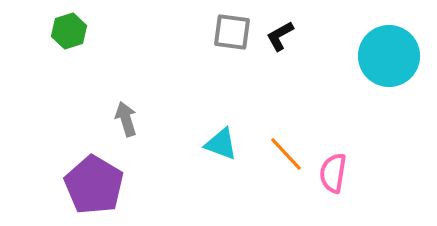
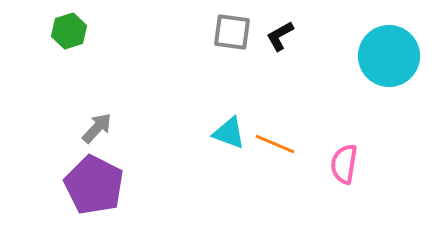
gray arrow: moved 29 px left, 9 px down; rotated 60 degrees clockwise
cyan triangle: moved 8 px right, 11 px up
orange line: moved 11 px left, 10 px up; rotated 24 degrees counterclockwise
pink semicircle: moved 11 px right, 9 px up
purple pentagon: rotated 4 degrees counterclockwise
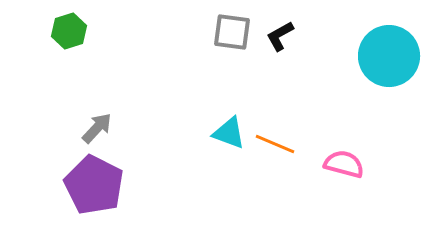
pink semicircle: rotated 96 degrees clockwise
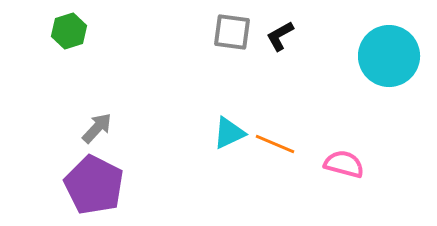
cyan triangle: rotated 45 degrees counterclockwise
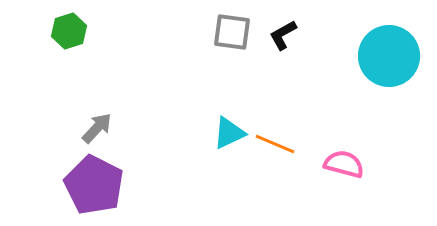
black L-shape: moved 3 px right, 1 px up
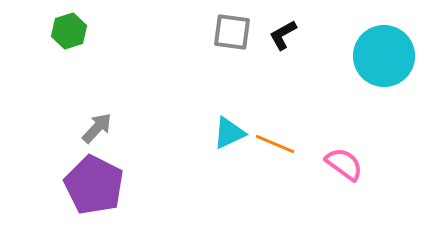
cyan circle: moved 5 px left
pink semicircle: rotated 21 degrees clockwise
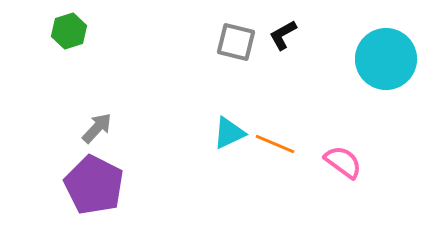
gray square: moved 4 px right, 10 px down; rotated 6 degrees clockwise
cyan circle: moved 2 px right, 3 px down
pink semicircle: moved 1 px left, 2 px up
